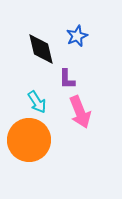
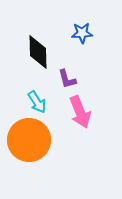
blue star: moved 5 px right, 3 px up; rotated 20 degrees clockwise
black diamond: moved 3 px left, 3 px down; rotated 12 degrees clockwise
purple L-shape: rotated 15 degrees counterclockwise
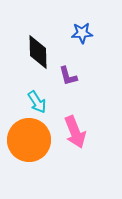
purple L-shape: moved 1 px right, 3 px up
pink arrow: moved 5 px left, 20 px down
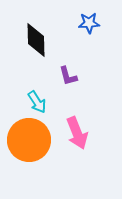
blue star: moved 7 px right, 10 px up
black diamond: moved 2 px left, 12 px up
pink arrow: moved 2 px right, 1 px down
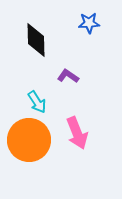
purple L-shape: rotated 140 degrees clockwise
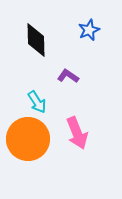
blue star: moved 7 px down; rotated 20 degrees counterclockwise
orange circle: moved 1 px left, 1 px up
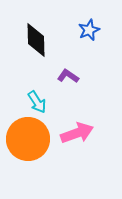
pink arrow: rotated 88 degrees counterclockwise
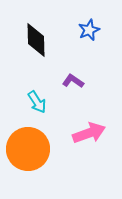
purple L-shape: moved 5 px right, 5 px down
pink arrow: moved 12 px right
orange circle: moved 10 px down
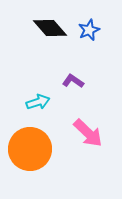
black diamond: moved 14 px right, 12 px up; rotated 40 degrees counterclockwise
cyan arrow: moved 1 px right; rotated 75 degrees counterclockwise
pink arrow: moved 1 px left; rotated 64 degrees clockwise
orange circle: moved 2 px right
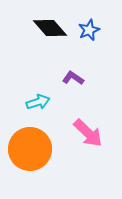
purple L-shape: moved 3 px up
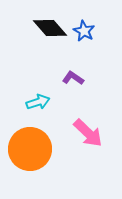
blue star: moved 5 px left, 1 px down; rotated 20 degrees counterclockwise
